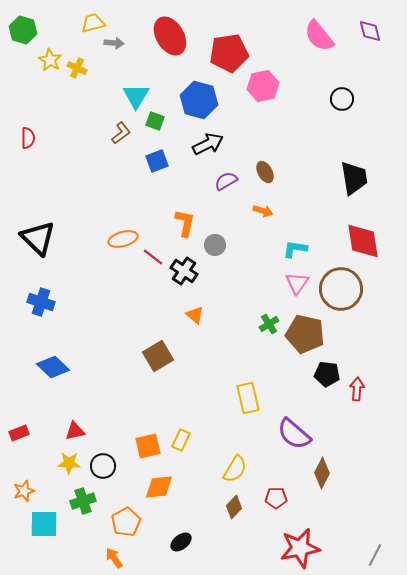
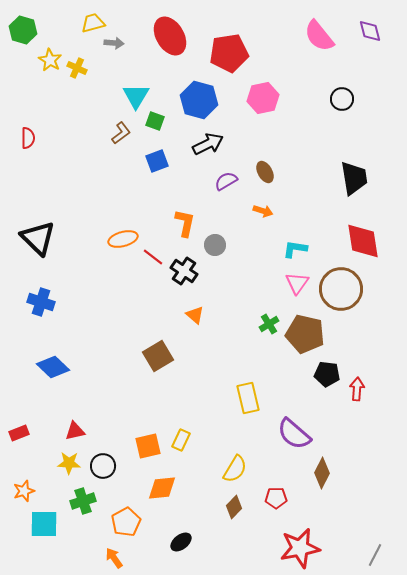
pink hexagon at (263, 86): moved 12 px down
orange diamond at (159, 487): moved 3 px right, 1 px down
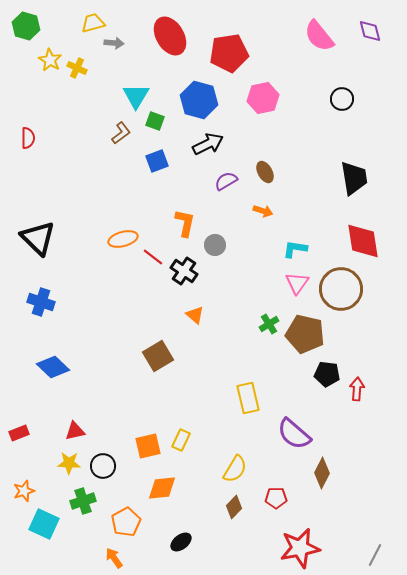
green hexagon at (23, 30): moved 3 px right, 4 px up
cyan square at (44, 524): rotated 24 degrees clockwise
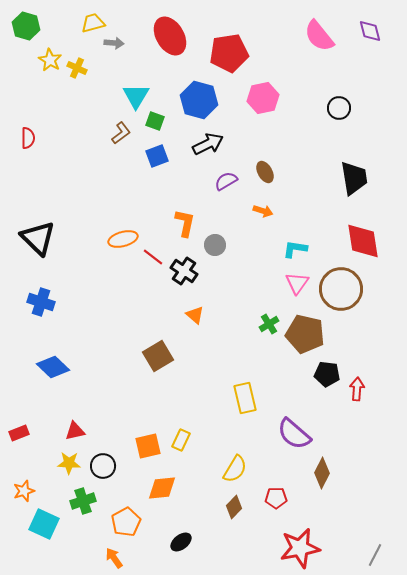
black circle at (342, 99): moved 3 px left, 9 px down
blue square at (157, 161): moved 5 px up
yellow rectangle at (248, 398): moved 3 px left
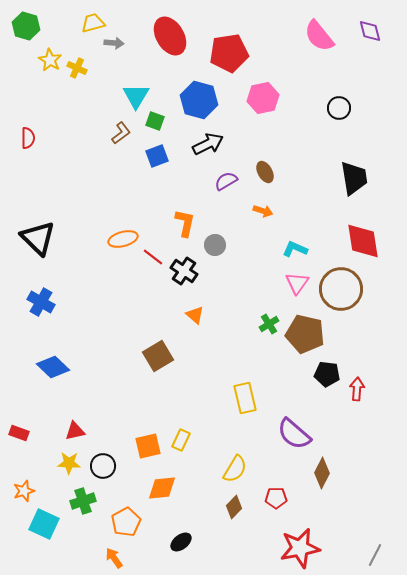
cyan L-shape at (295, 249): rotated 15 degrees clockwise
blue cross at (41, 302): rotated 12 degrees clockwise
red rectangle at (19, 433): rotated 42 degrees clockwise
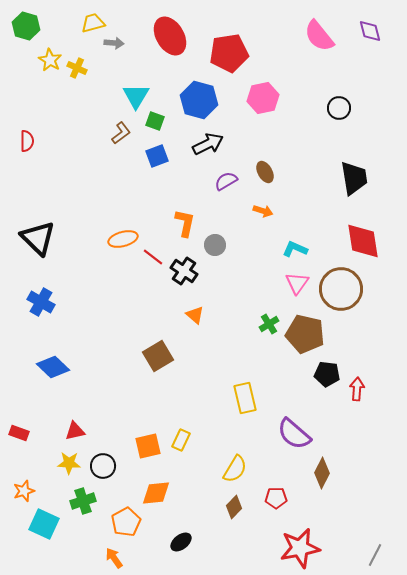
red semicircle at (28, 138): moved 1 px left, 3 px down
orange diamond at (162, 488): moved 6 px left, 5 px down
